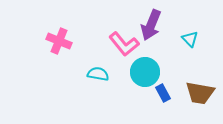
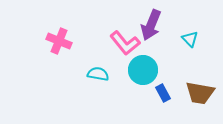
pink L-shape: moved 1 px right, 1 px up
cyan circle: moved 2 px left, 2 px up
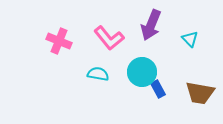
pink L-shape: moved 16 px left, 5 px up
cyan circle: moved 1 px left, 2 px down
blue rectangle: moved 5 px left, 4 px up
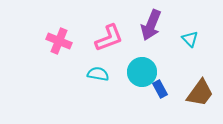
pink L-shape: rotated 72 degrees counterclockwise
blue rectangle: moved 2 px right
brown trapezoid: rotated 64 degrees counterclockwise
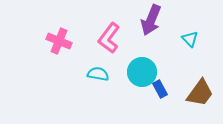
purple arrow: moved 5 px up
pink L-shape: rotated 148 degrees clockwise
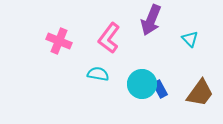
cyan circle: moved 12 px down
